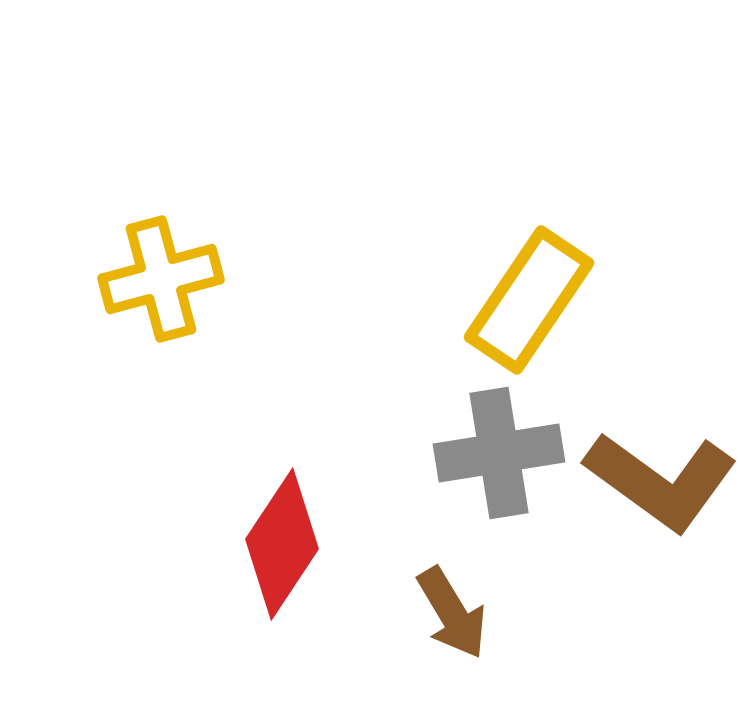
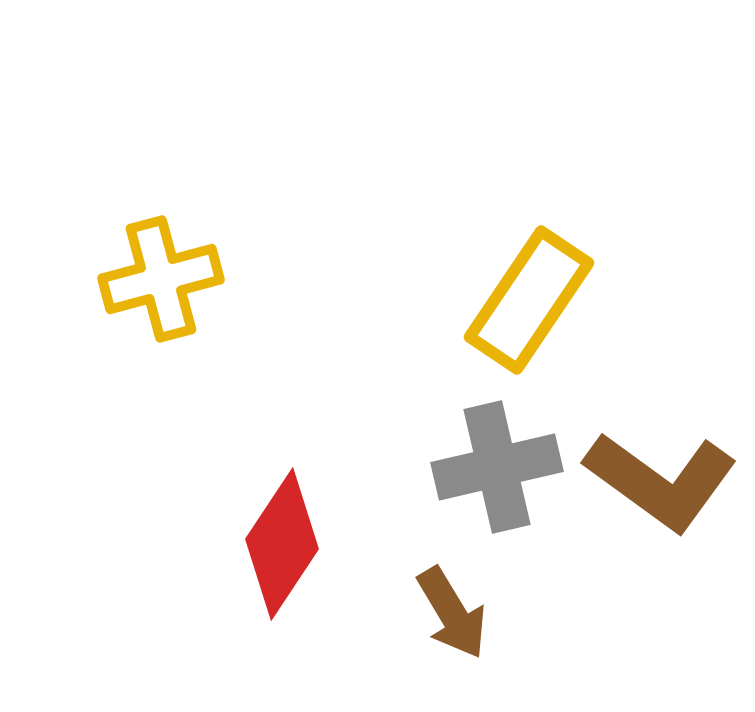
gray cross: moved 2 px left, 14 px down; rotated 4 degrees counterclockwise
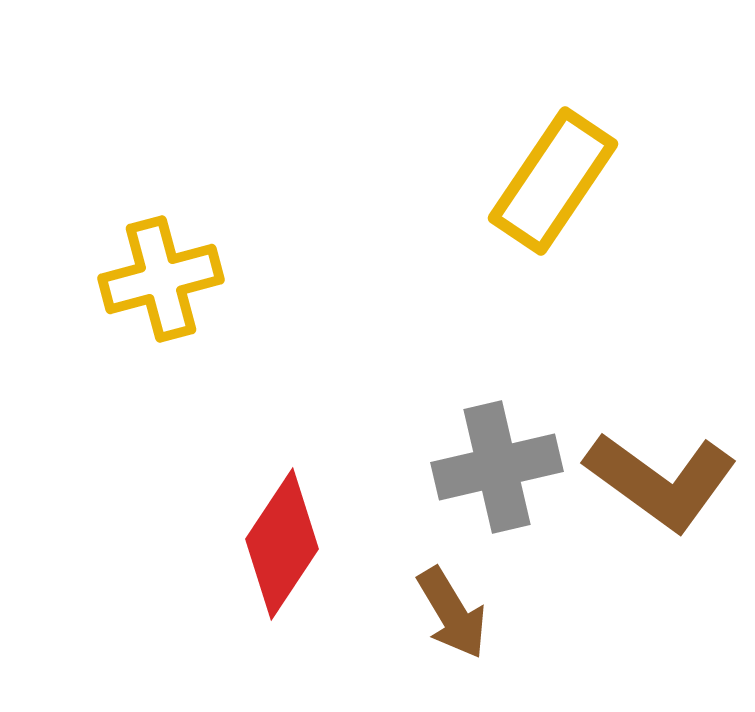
yellow rectangle: moved 24 px right, 119 px up
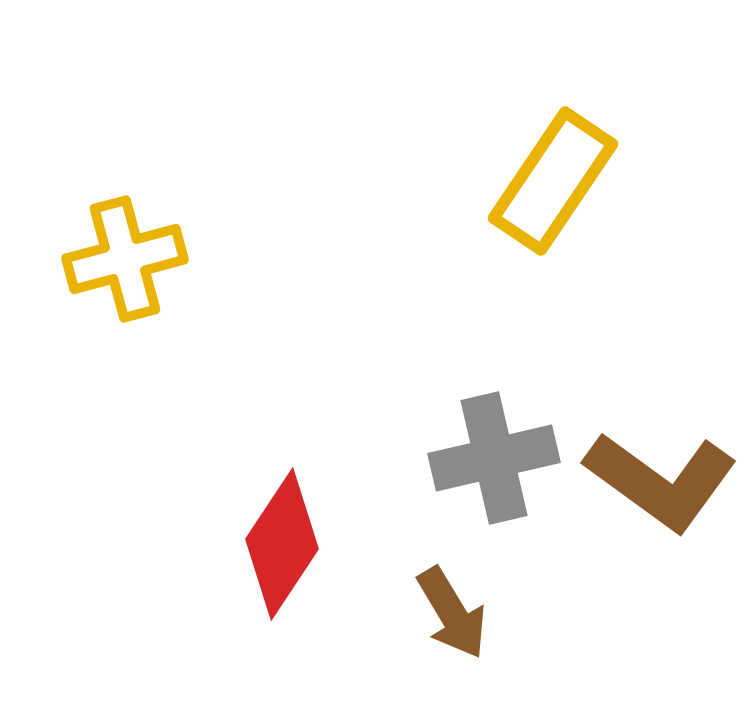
yellow cross: moved 36 px left, 20 px up
gray cross: moved 3 px left, 9 px up
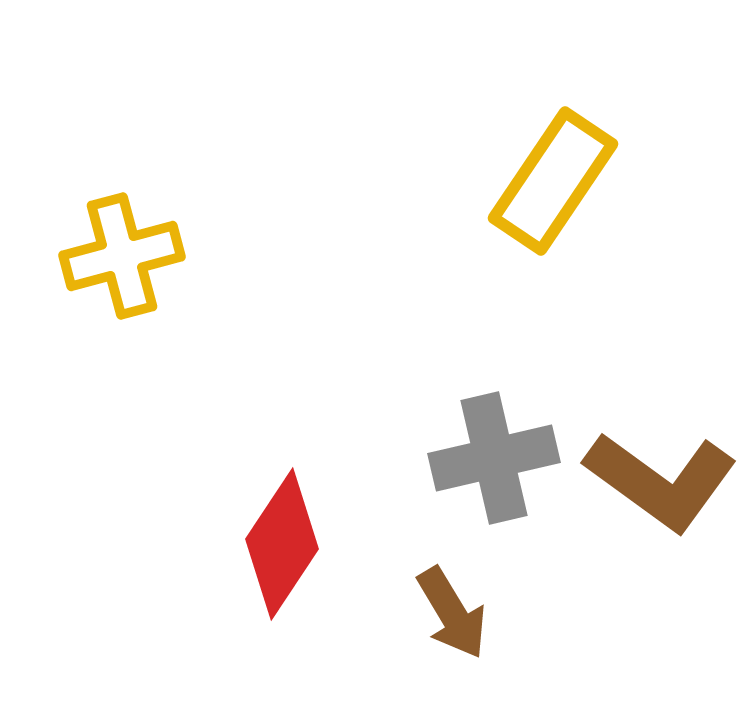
yellow cross: moved 3 px left, 3 px up
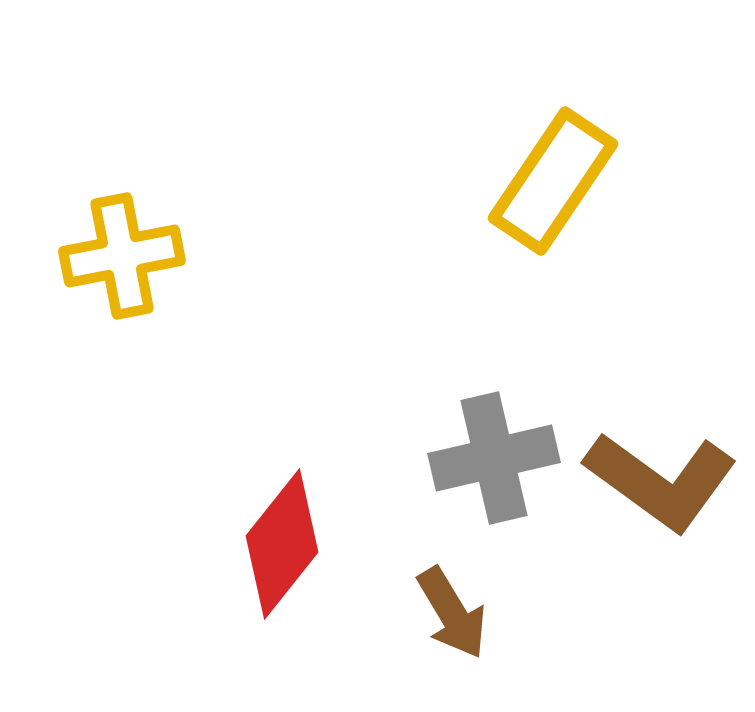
yellow cross: rotated 4 degrees clockwise
red diamond: rotated 5 degrees clockwise
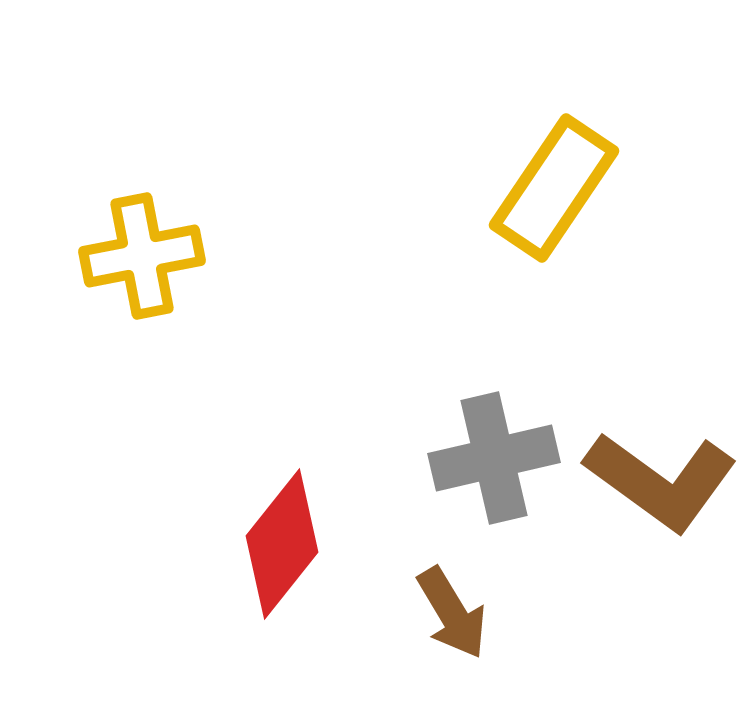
yellow rectangle: moved 1 px right, 7 px down
yellow cross: moved 20 px right
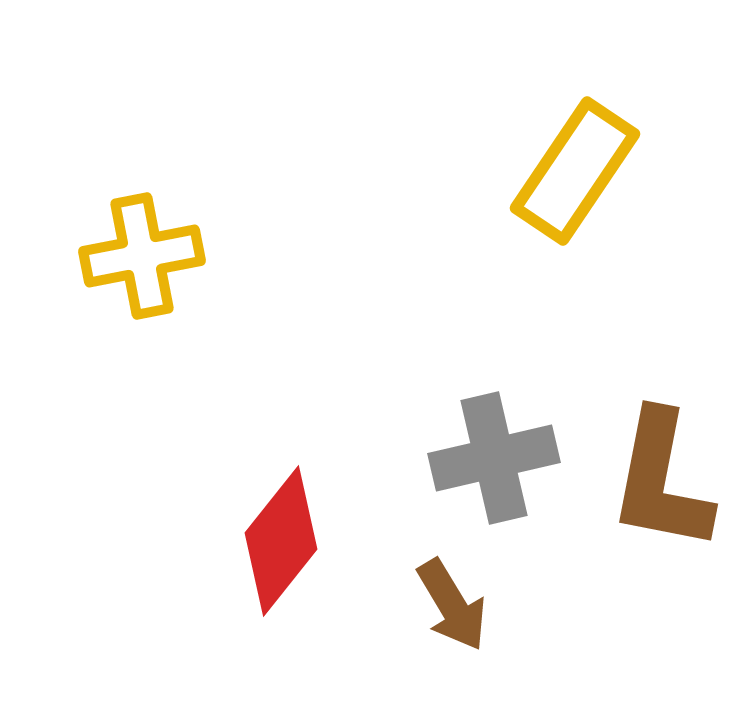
yellow rectangle: moved 21 px right, 17 px up
brown L-shape: rotated 65 degrees clockwise
red diamond: moved 1 px left, 3 px up
brown arrow: moved 8 px up
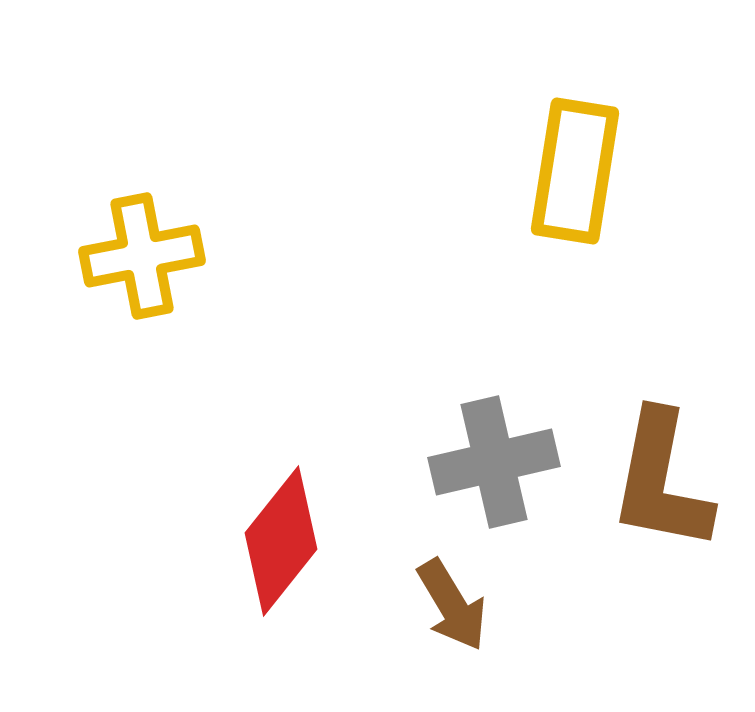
yellow rectangle: rotated 25 degrees counterclockwise
gray cross: moved 4 px down
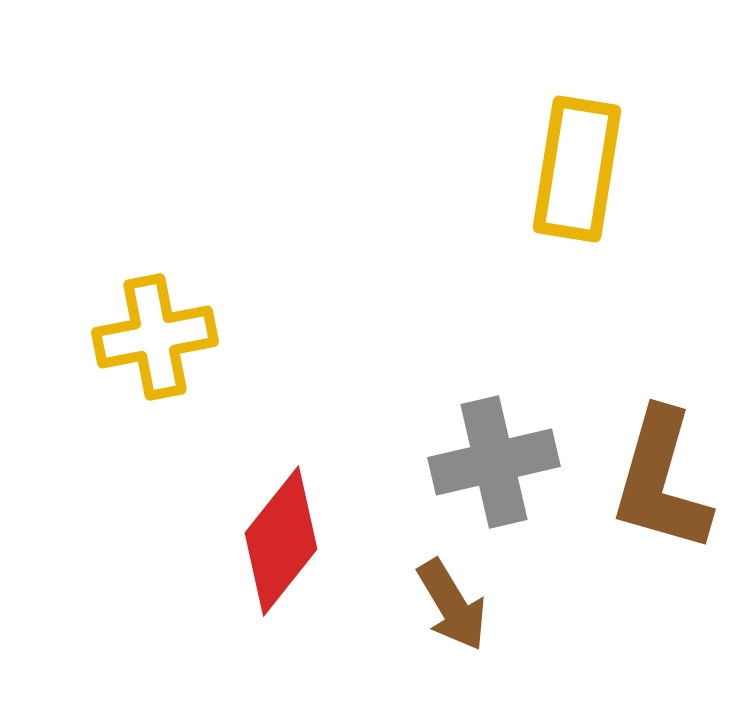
yellow rectangle: moved 2 px right, 2 px up
yellow cross: moved 13 px right, 81 px down
brown L-shape: rotated 5 degrees clockwise
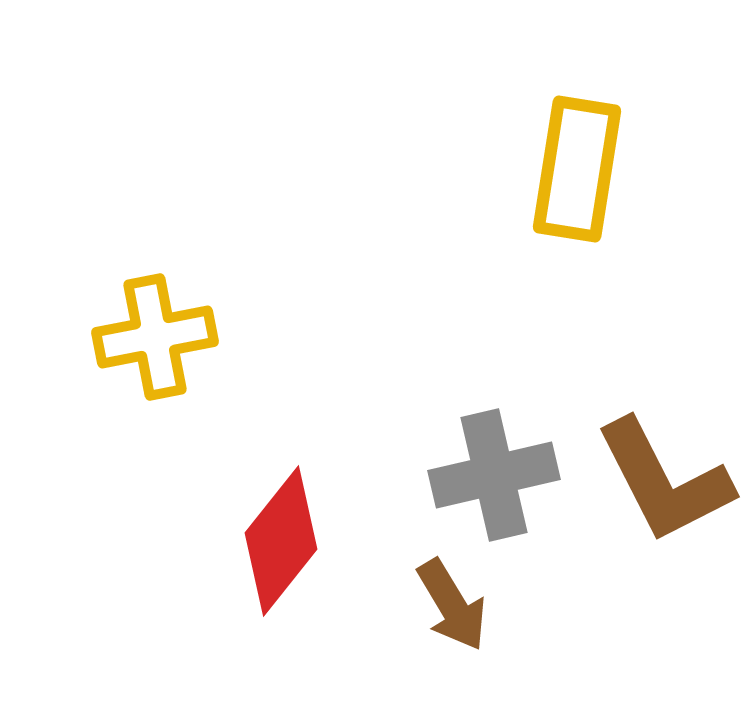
gray cross: moved 13 px down
brown L-shape: moved 3 px right; rotated 43 degrees counterclockwise
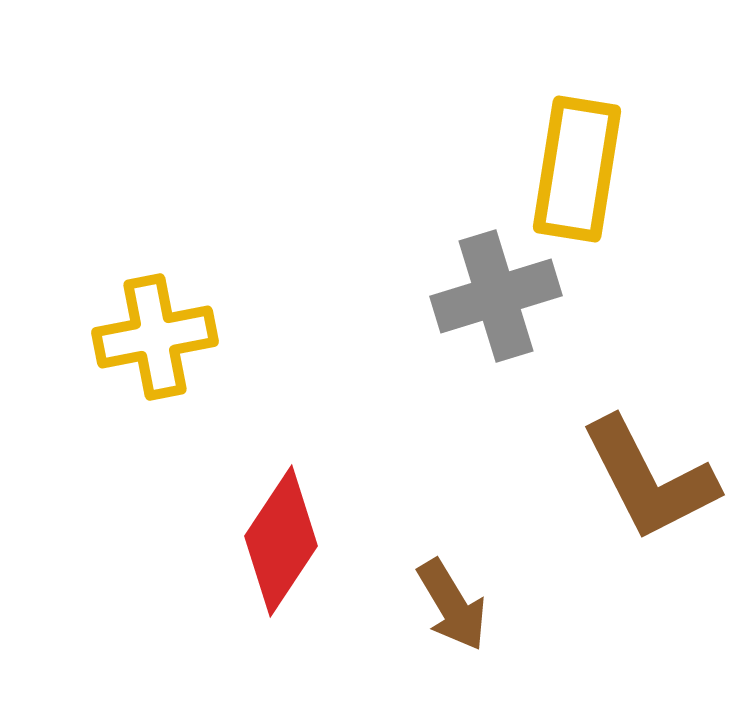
gray cross: moved 2 px right, 179 px up; rotated 4 degrees counterclockwise
brown L-shape: moved 15 px left, 2 px up
red diamond: rotated 5 degrees counterclockwise
